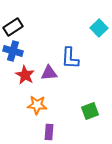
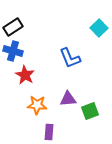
blue L-shape: rotated 25 degrees counterclockwise
purple triangle: moved 19 px right, 26 px down
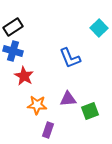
red star: moved 1 px left, 1 px down
purple rectangle: moved 1 px left, 2 px up; rotated 14 degrees clockwise
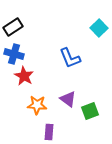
blue cross: moved 1 px right, 3 px down
purple triangle: rotated 42 degrees clockwise
purple rectangle: moved 1 px right, 2 px down; rotated 14 degrees counterclockwise
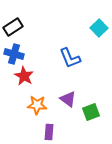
green square: moved 1 px right, 1 px down
